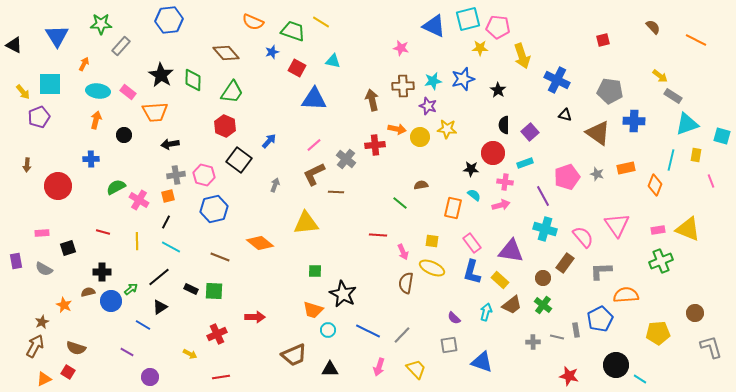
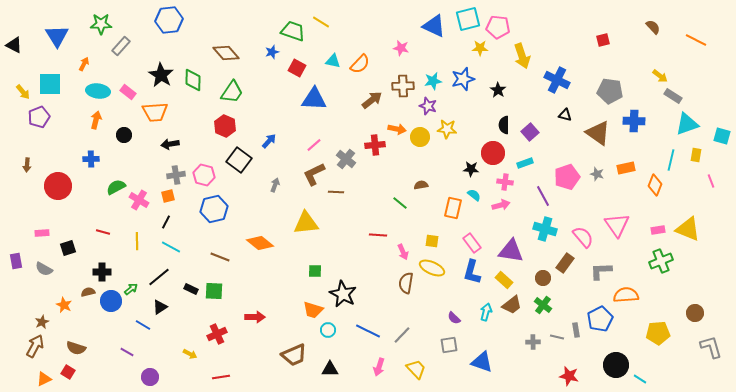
orange semicircle at (253, 22): moved 107 px right, 42 px down; rotated 70 degrees counterclockwise
brown arrow at (372, 100): rotated 65 degrees clockwise
yellow rectangle at (500, 280): moved 4 px right
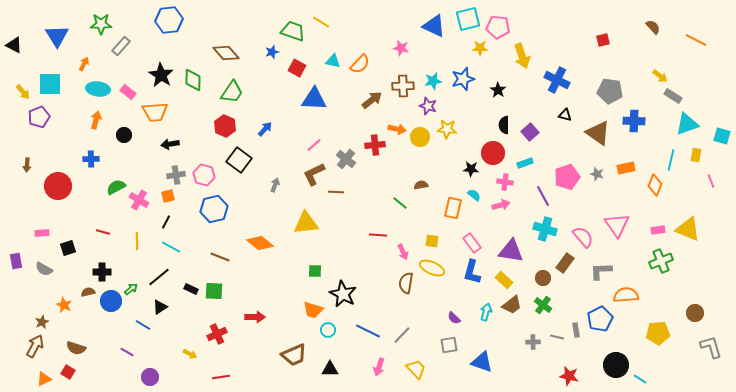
cyan ellipse at (98, 91): moved 2 px up
blue arrow at (269, 141): moved 4 px left, 12 px up
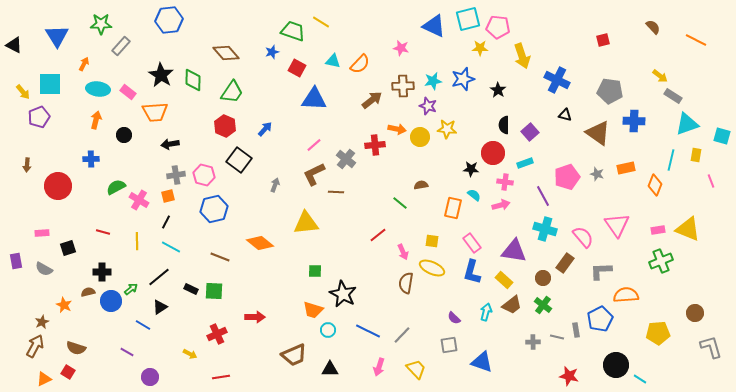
red line at (378, 235): rotated 42 degrees counterclockwise
purple triangle at (511, 251): moved 3 px right
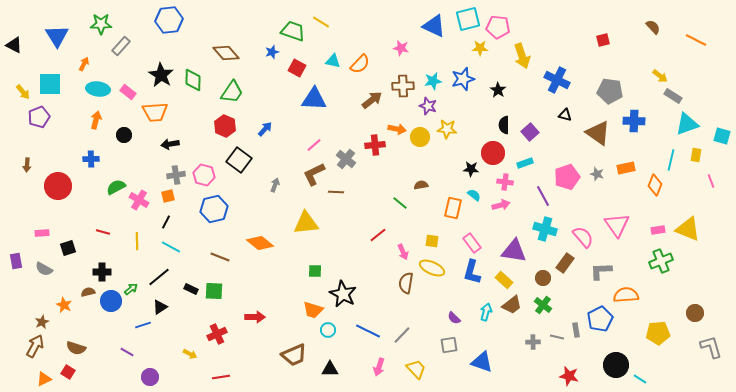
blue line at (143, 325): rotated 49 degrees counterclockwise
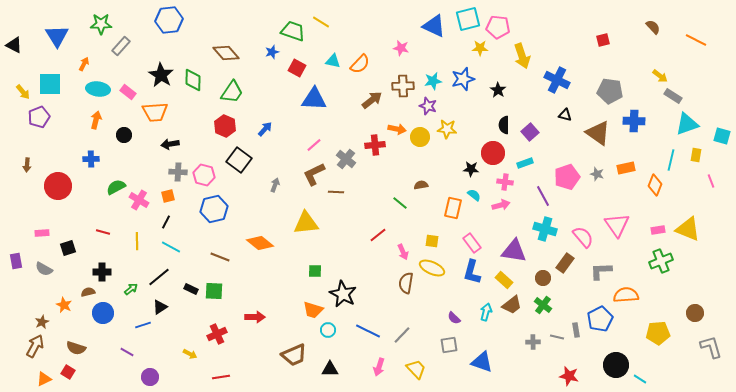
gray cross at (176, 175): moved 2 px right, 3 px up; rotated 12 degrees clockwise
blue circle at (111, 301): moved 8 px left, 12 px down
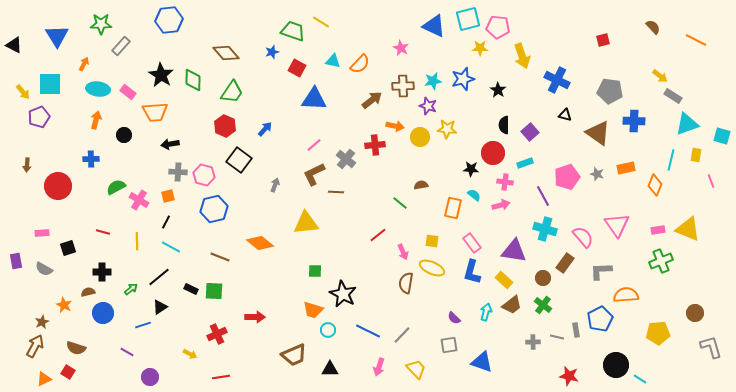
pink star at (401, 48): rotated 14 degrees clockwise
orange arrow at (397, 129): moved 2 px left, 3 px up
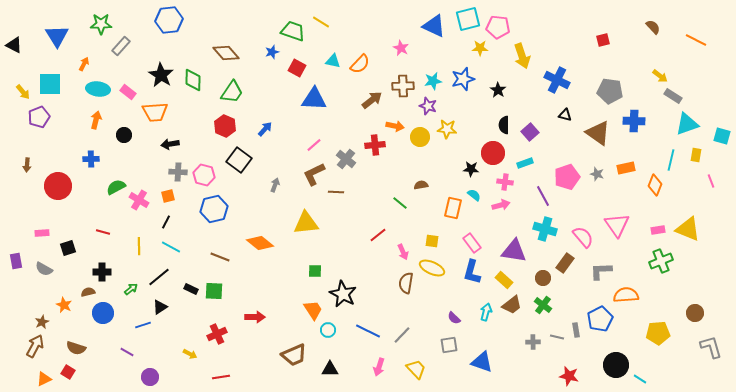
yellow line at (137, 241): moved 2 px right, 5 px down
orange trapezoid at (313, 310): rotated 140 degrees counterclockwise
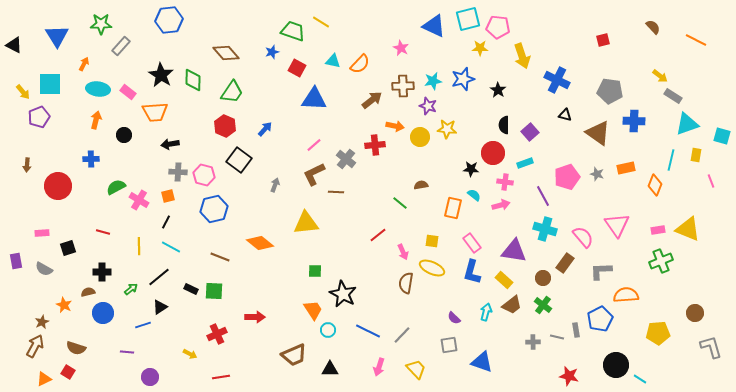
purple line at (127, 352): rotated 24 degrees counterclockwise
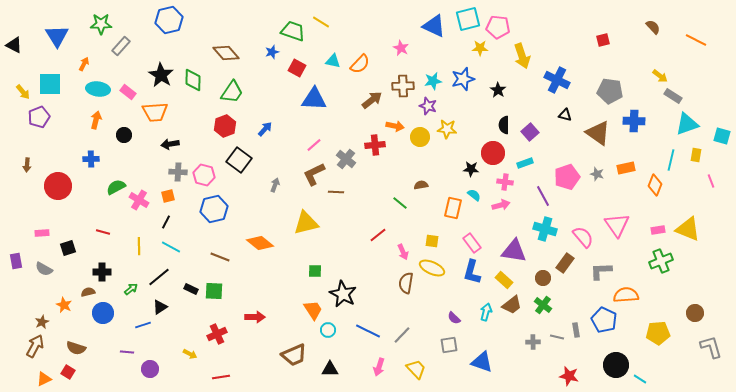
blue hexagon at (169, 20): rotated 8 degrees counterclockwise
red hexagon at (225, 126): rotated 15 degrees clockwise
yellow triangle at (306, 223): rotated 8 degrees counterclockwise
blue pentagon at (600, 319): moved 4 px right, 1 px down; rotated 20 degrees counterclockwise
purple circle at (150, 377): moved 8 px up
